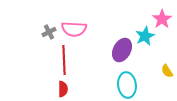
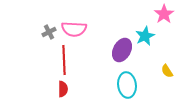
pink star: moved 2 px right, 5 px up
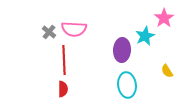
pink star: moved 4 px down
gray cross: rotated 24 degrees counterclockwise
purple ellipse: rotated 25 degrees counterclockwise
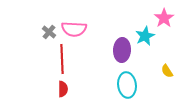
red line: moved 2 px left, 1 px up
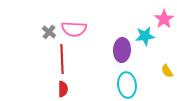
pink star: moved 1 px down
cyan star: rotated 18 degrees clockwise
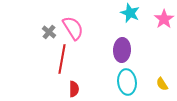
pink semicircle: moved 1 px left, 1 px up; rotated 125 degrees counterclockwise
cyan star: moved 15 px left, 23 px up; rotated 30 degrees clockwise
red line: rotated 12 degrees clockwise
yellow semicircle: moved 5 px left, 13 px down
cyan ellipse: moved 3 px up
red semicircle: moved 11 px right
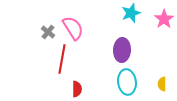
cyan star: moved 1 px right; rotated 30 degrees clockwise
gray cross: moved 1 px left
yellow semicircle: rotated 32 degrees clockwise
red semicircle: moved 3 px right
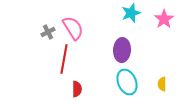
gray cross: rotated 24 degrees clockwise
red line: moved 2 px right
cyan ellipse: rotated 15 degrees counterclockwise
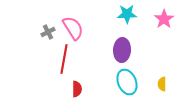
cyan star: moved 4 px left, 1 px down; rotated 18 degrees clockwise
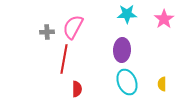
pink semicircle: moved 1 px up; rotated 120 degrees counterclockwise
gray cross: moved 1 px left; rotated 24 degrees clockwise
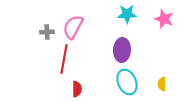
pink star: rotated 18 degrees counterclockwise
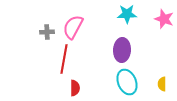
red semicircle: moved 2 px left, 1 px up
